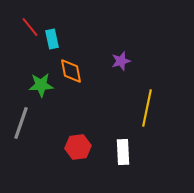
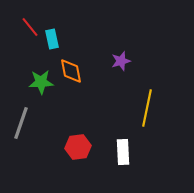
green star: moved 3 px up
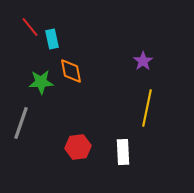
purple star: moved 22 px right; rotated 18 degrees counterclockwise
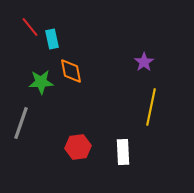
purple star: moved 1 px right, 1 px down
yellow line: moved 4 px right, 1 px up
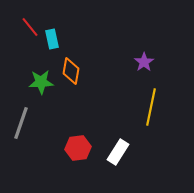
orange diamond: rotated 20 degrees clockwise
red hexagon: moved 1 px down
white rectangle: moved 5 px left; rotated 35 degrees clockwise
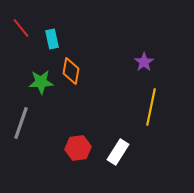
red line: moved 9 px left, 1 px down
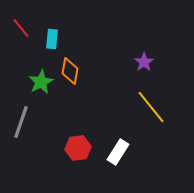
cyan rectangle: rotated 18 degrees clockwise
orange diamond: moved 1 px left
green star: rotated 25 degrees counterclockwise
yellow line: rotated 51 degrees counterclockwise
gray line: moved 1 px up
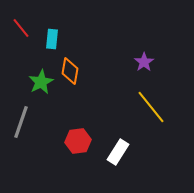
red hexagon: moved 7 px up
